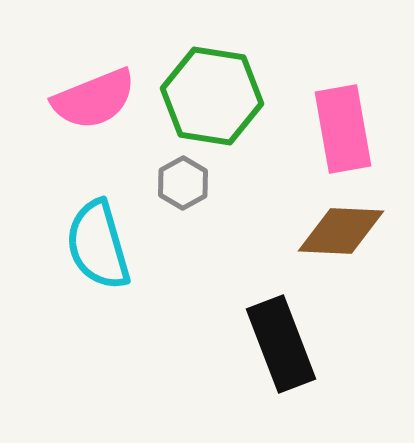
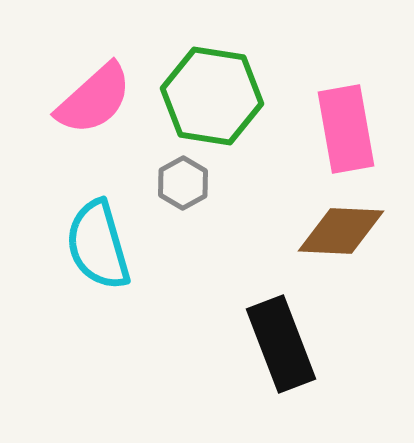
pink semicircle: rotated 20 degrees counterclockwise
pink rectangle: moved 3 px right
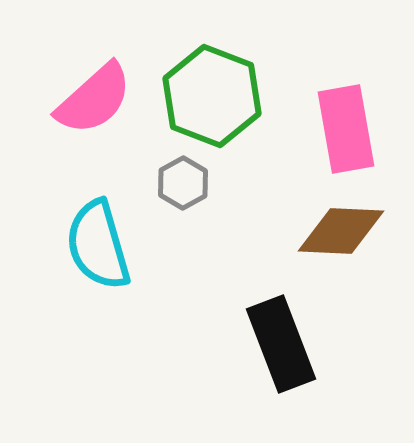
green hexagon: rotated 12 degrees clockwise
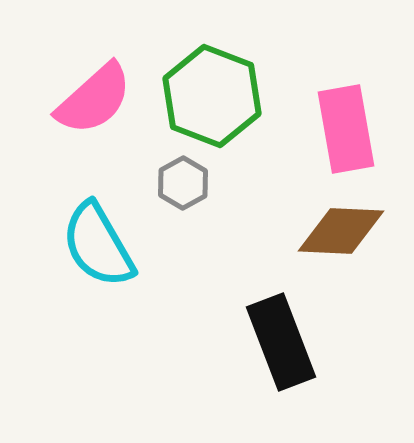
cyan semicircle: rotated 14 degrees counterclockwise
black rectangle: moved 2 px up
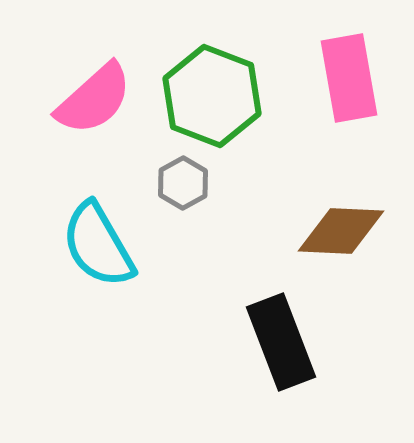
pink rectangle: moved 3 px right, 51 px up
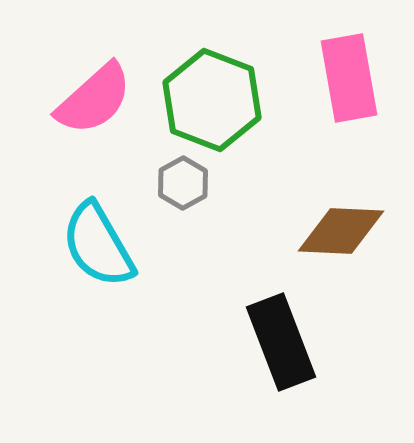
green hexagon: moved 4 px down
